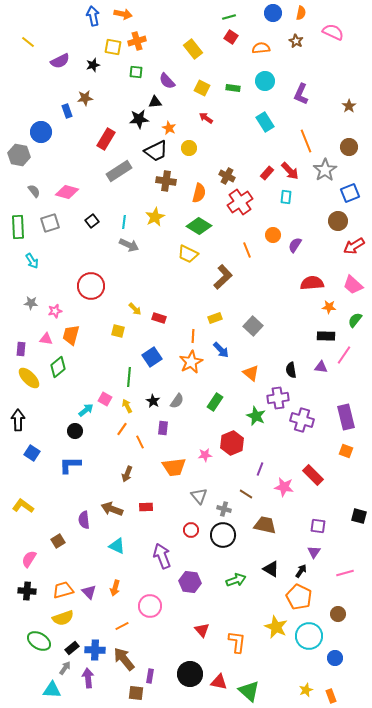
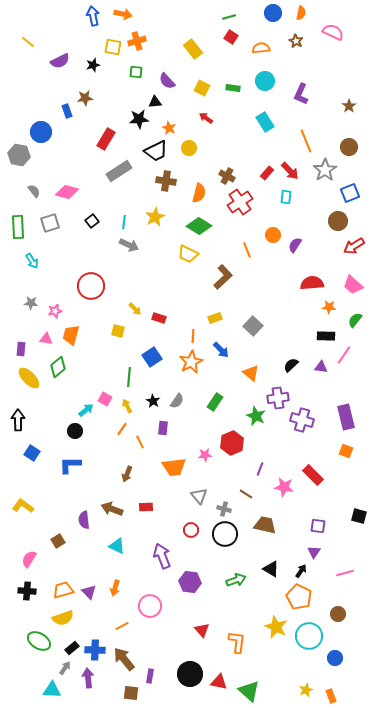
black semicircle at (291, 370): moved 5 px up; rotated 56 degrees clockwise
black circle at (223, 535): moved 2 px right, 1 px up
brown square at (136, 693): moved 5 px left
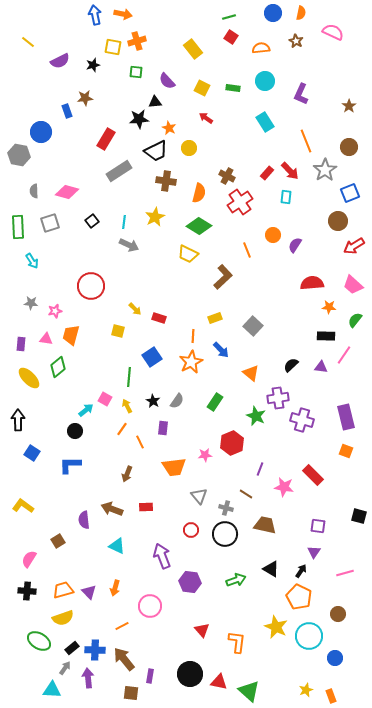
blue arrow at (93, 16): moved 2 px right, 1 px up
gray semicircle at (34, 191): rotated 144 degrees counterclockwise
purple rectangle at (21, 349): moved 5 px up
gray cross at (224, 509): moved 2 px right, 1 px up
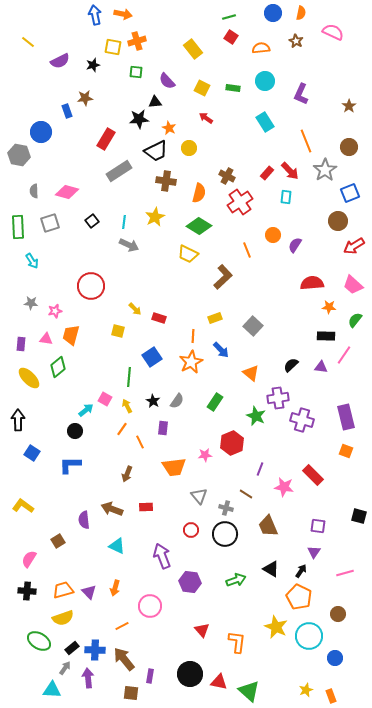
brown trapezoid at (265, 525): moved 3 px right, 1 px down; rotated 125 degrees counterclockwise
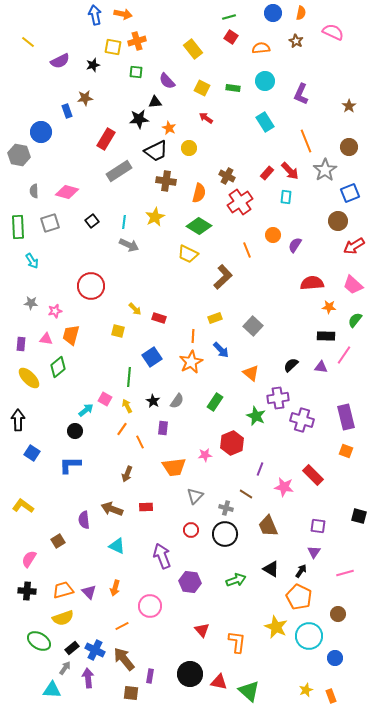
gray triangle at (199, 496): moved 4 px left; rotated 24 degrees clockwise
blue cross at (95, 650): rotated 24 degrees clockwise
